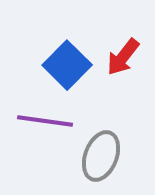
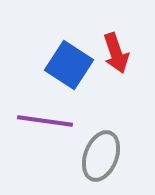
red arrow: moved 7 px left, 4 px up; rotated 57 degrees counterclockwise
blue square: moved 2 px right; rotated 12 degrees counterclockwise
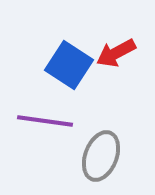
red arrow: rotated 81 degrees clockwise
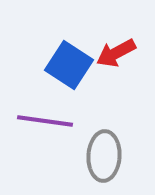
gray ellipse: moved 3 px right; rotated 18 degrees counterclockwise
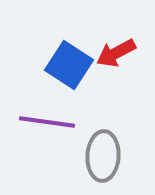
purple line: moved 2 px right, 1 px down
gray ellipse: moved 1 px left
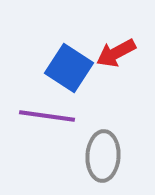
blue square: moved 3 px down
purple line: moved 6 px up
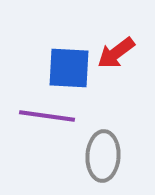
red arrow: rotated 9 degrees counterclockwise
blue square: rotated 30 degrees counterclockwise
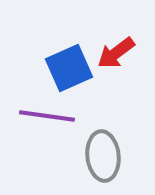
blue square: rotated 27 degrees counterclockwise
gray ellipse: rotated 9 degrees counterclockwise
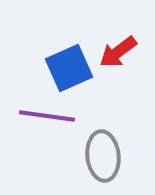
red arrow: moved 2 px right, 1 px up
